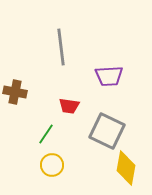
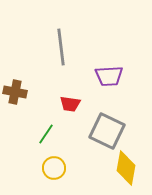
red trapezoid: moved 1 px right, 2 px up
yellow circle: moved 2 px right, 3 px down
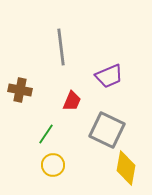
purple trapezoid: rotated 20 degrees counterclockwise
brown cross: moved 5 px right, 2 px up
red trapezoid: moved 2 px right, 3 px up; rotated 75 degrees counterclockwise
gray square: moved 1 px up
yellow circle: moved 1 px left, 3 px up
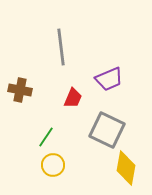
purple trapezoid: moved 3 px down
red trapezoid: moved 1 px right, 3 px up
green line: moved 3 px down
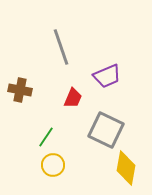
gray line: rotated 12 degrees counterclockwise
purple trapezoid: moved 2 px left, 3 px up
gray square: moved 1 px left
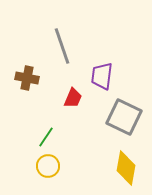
gray line: moved 1 px right, 1 px up
purple trapezoid: moved 5 px left; rotated 120 degrees clockwise
brown cross: moved 7 px right, 12 px up
gray square: moved 18 px right, 13 px up
yellow circle: moved 5 px left, 1 px down
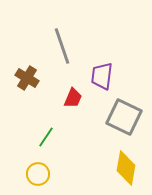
brown cross: rotated 20 degrees clockwise
yellow circle: moved 10 px left, 8 px down
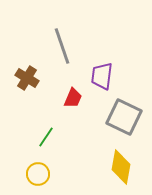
yellow diamond: moved 5 px left, 1 px up
